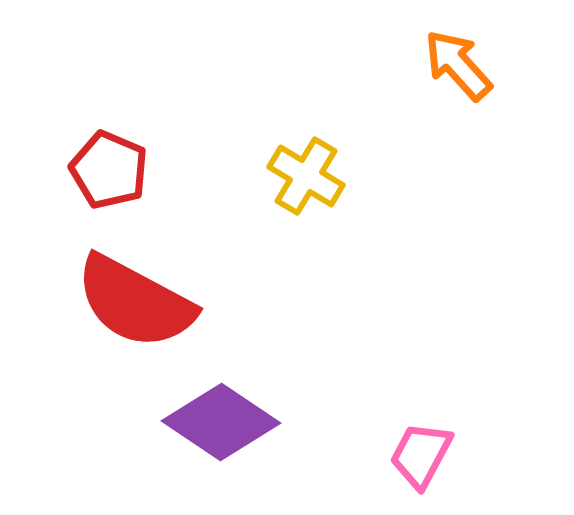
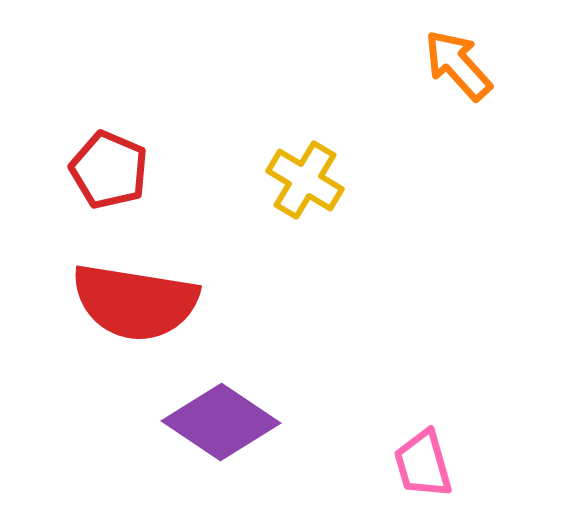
yellow cross: moved 1 px left, 4 px down
red semicircle: rotated 19 degrees counterclockwise
pink trapezoid: moved 2 px right, 9 px down; rotated 44 degrees counterclockwise
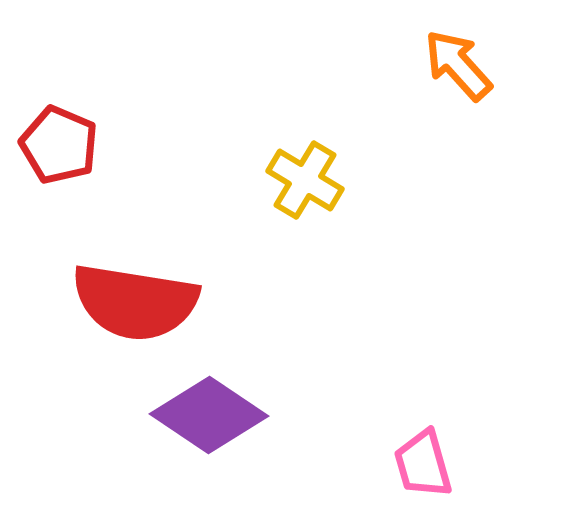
red pentagon: moved 50 px left, 25 px up
purple diamond: moved 12 px left, 7 px up
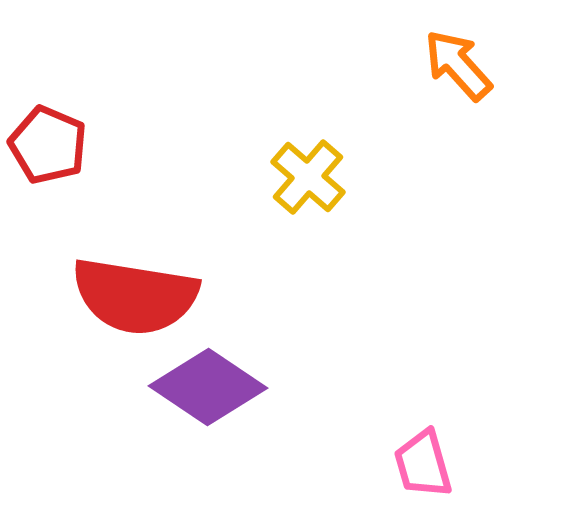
red pentagon: moved 11 px left
yellow cross: moved 3 px right, 3 px up; rotated 10 degrees clockwise
red semicircle: moved 6 px up
purple diamond: moved 1 px left, 28 px up
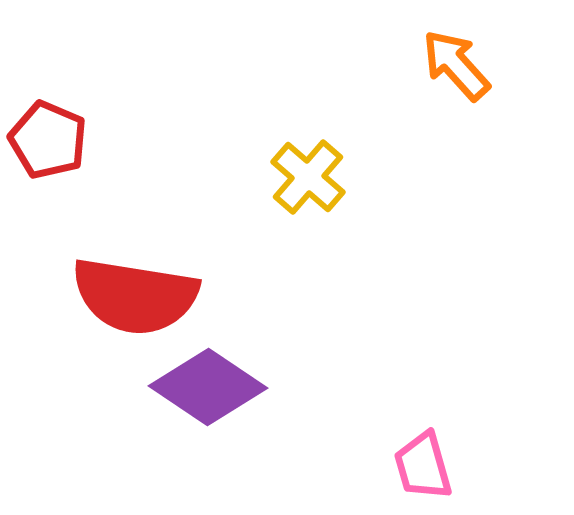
orange arrow: moved 2 px left
red pentagon: moved 5 px up
pink trapezoid: moved 2 px down
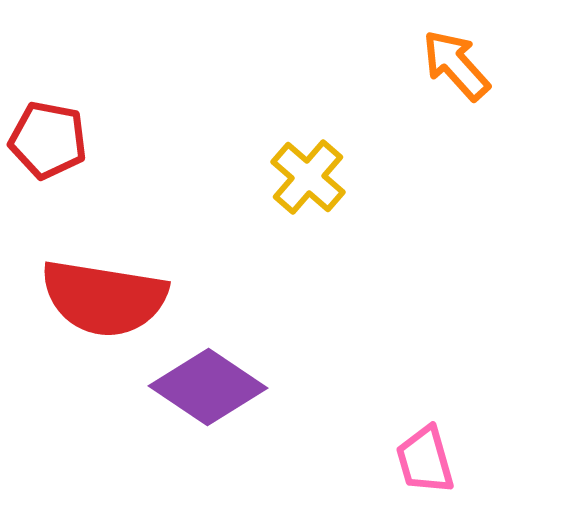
red pentagon: rotated 12 degrees counterclockwise
red semicircle: moved 31 px left, 2 px down
pink trapezoid: moved 2 px right, 6 px up
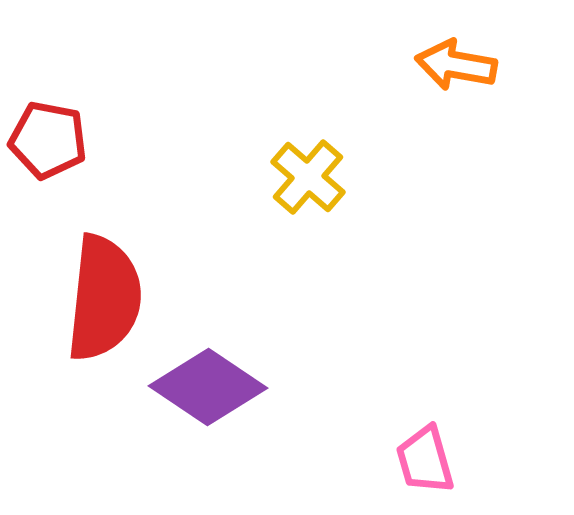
orange arrow: rotated 38 degrees counterclockwise
red semicircle: rotated 93 degrees counterclockwise
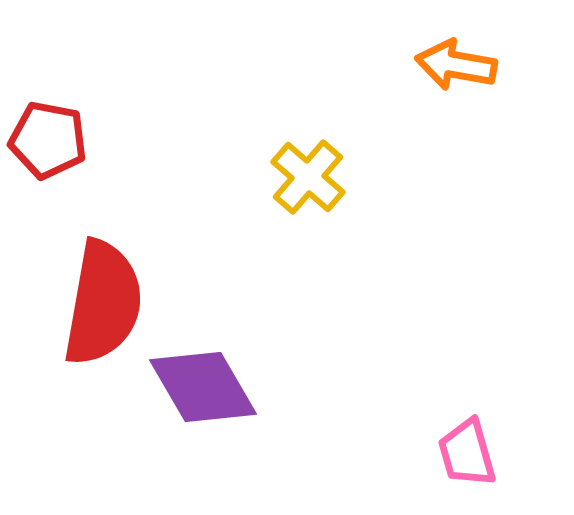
red semicircle: moved 1 px left, 5 px down; rotated 4 degrees clockwise
purple diamond: moved 5 px left; rotated 26 degrees clockwise
pink trapezoid: moved 42 px right, 7 px up
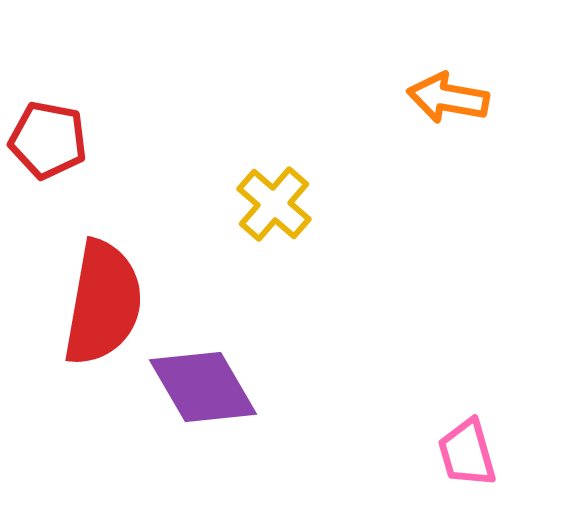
orange arrow: moved 8 px left, 33 px down
yellow cross: moved 34 px left, 27 px down
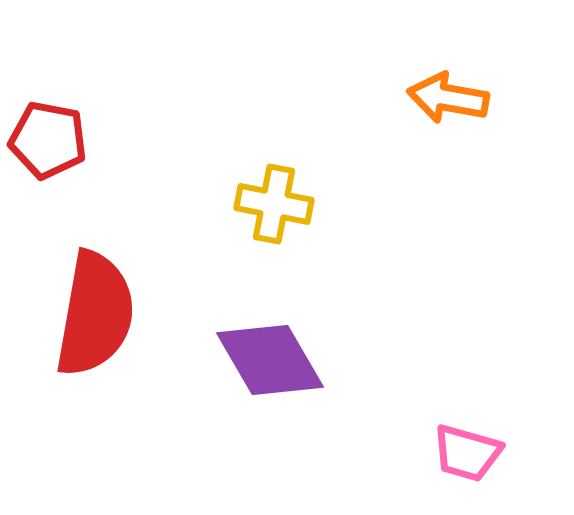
yellow cross: rotated 30 degrees counterclockwise
red semicircle: moved 8 px left, 11 px down
purple diamond: moved 67 px right, 27 px up
pink trapezoid: rotated 58 degrees counterclockwise
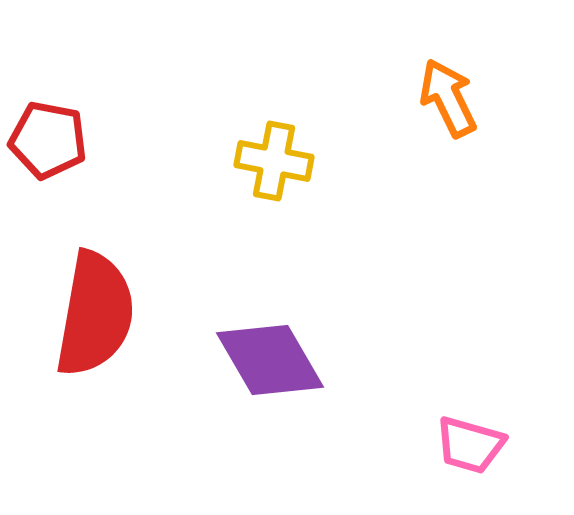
orange arrow: rotated 54 degrees clockwise
yellow cross: moved 43 px up
pink trapezoid: moved 3 px right, 8 px up
